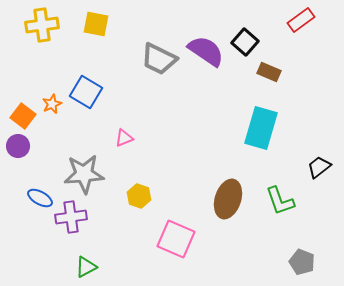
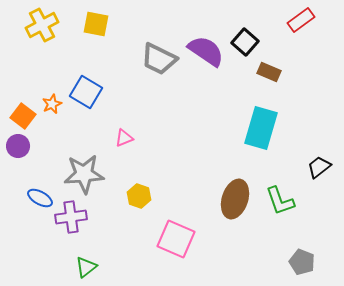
yellow cross: rotated 20 degrees counterclockwise
brown ellipse: moved 7 px right
green triangle: rotated 10 degrees counterclockwise
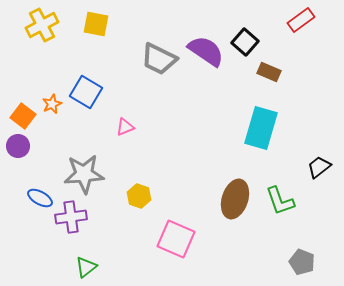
pink triangle: moved 1 px right, 11 px up
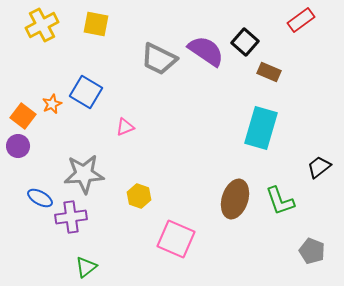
gray pentagon: moved 10 px right, 11 px up
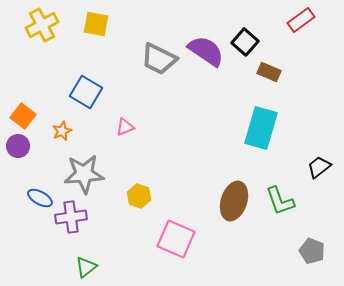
orange star: moved 10 px right, 27 px down
brown ellipse: moved 1 px left, 2 px down
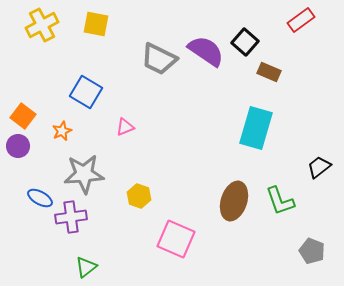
cyan rectangle: moved 5 px left
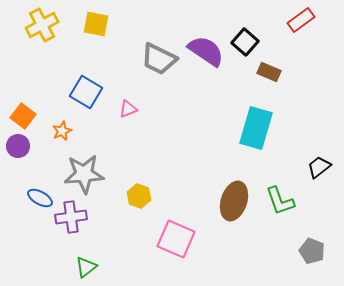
pink triangle: moved 3 px right, 18 px up
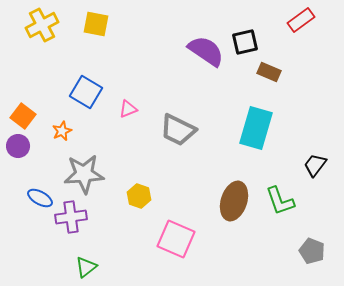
black square: rotated 36 degrees clockwise
gray trapezoid: moved 19 px right, 71 px down
black trapezoid: moved 4 px left, 2 px up; rotated 15 degrees counterclockwise
